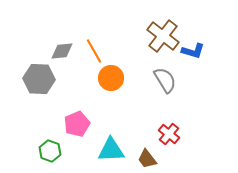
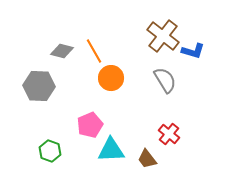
gray diamond: rotated 20 degrees clockwise
gray hexagon: moved 7 px down
pink pentagon: moved 13 px right, 1 px down
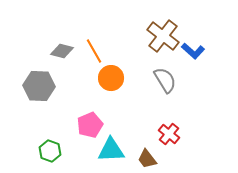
blue L-shape: rotated 25 degrees clockwise
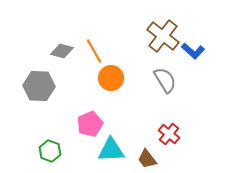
pink pentagon: moved 1 px up
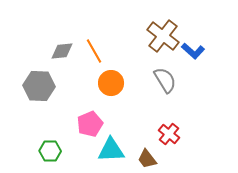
gray diamond: rotated 20 degrees counterclockwise
orange circle: moved 5 px down
green hexagon: rotated 20 degrees counterclockwise
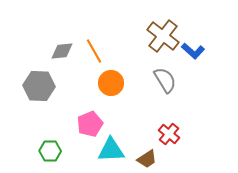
brown trapezoid: rotated 85 degrees counterclockwise
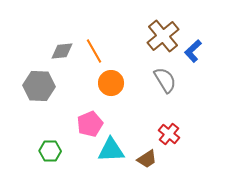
brown cross: rotated 12 degrees clockwise
blue L-shape: rotated 95 degrees clockwise
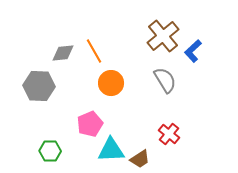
gray diamond: moved 1 px right, 2 px down
brown trapezoid: moved 7 px left
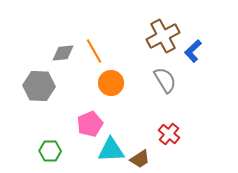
brown cross: rotated 12 degrees clockwise
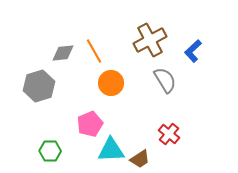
brown cross: moved 13 px left, 4 px down
gray hexagon: rotated 20 degrees counterclockwise
